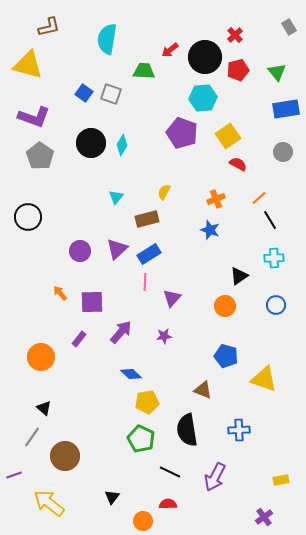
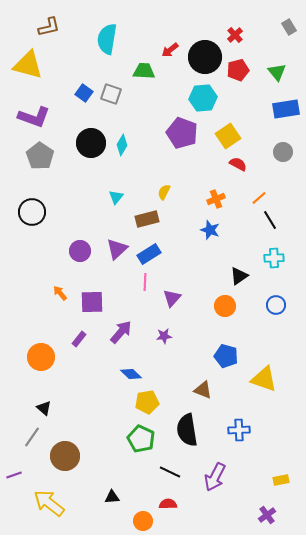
black circle at (28, 217): moved 4 px right, 5 px up
black triangle at (112, 497): rotated 49 degrees clockwise
purple cross at (264, 517): moved 3 px right, 2 px up
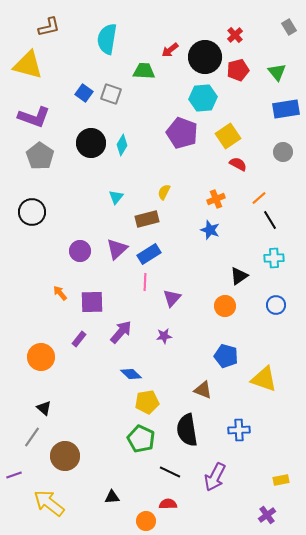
orange circle at (143, 521): moved 3 px right
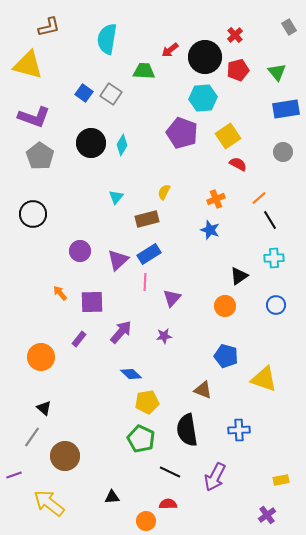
gray square at (111, 94): rotated 15 degrees clockwise
black circle at (32, 212): moved 1 px right, 2 px down
purple triangle at (117, 249): moved 1 px right, 11 px down
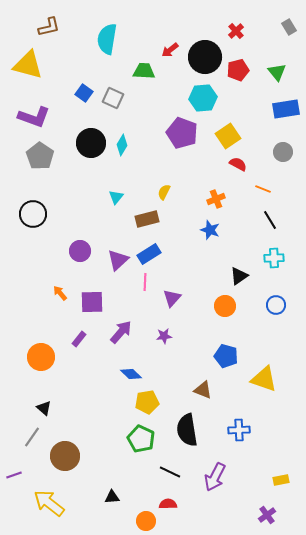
red cross at (235, 35): moved 1 px right, 4 px up
gray square at (111, 94): moved 2 px right, 4 px down; rotated 10 degrees counterclockwise
orange line at (259, 198): moved 4 px right, 9 px up; rotated 63 degrees clockwise
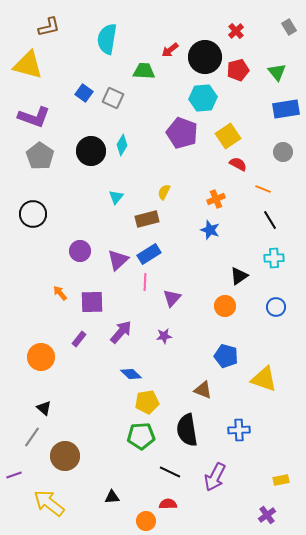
black circle at (91, 143): moved 8 px down
blue circle at (276, 305): moved 2 px down
green pentagon at (141, 439): moved 3 px up; rotated 28 degrees counterclockwise
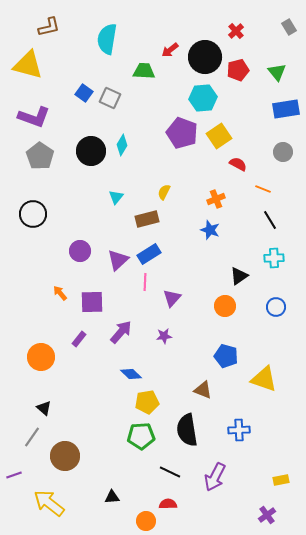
gray square at (113, 98): moved 3 px left
yellow square at (228, 136): moved 9 px left
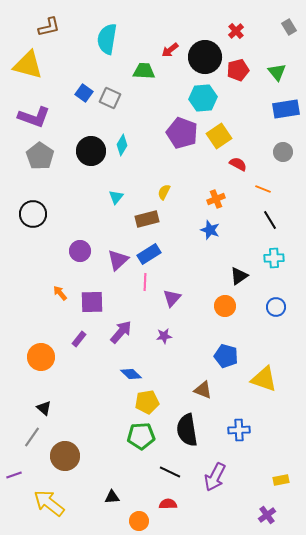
orange circle at (146, 521): moved 7 px left
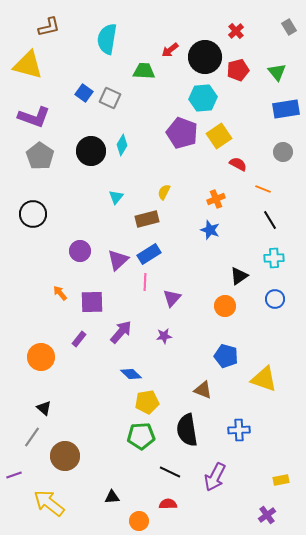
blue circle at (276, 307): moved 1 px left, 8 px up
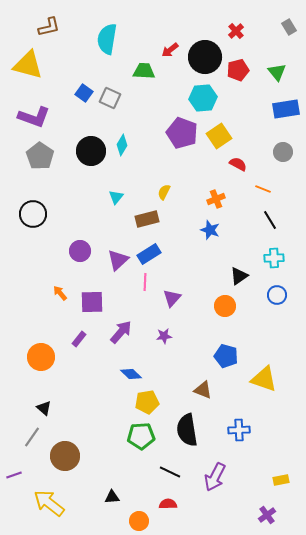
blue circle at (275, 299): moved 2 px right, 4 px up
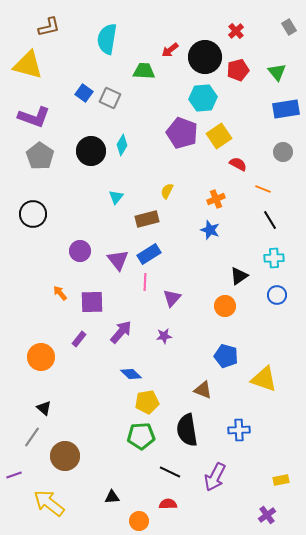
yellow semicircle at (164, 192): moved 3 px right, 1 px up
purple triangle at (118, 260): rotated 25 degrees counterclockwise
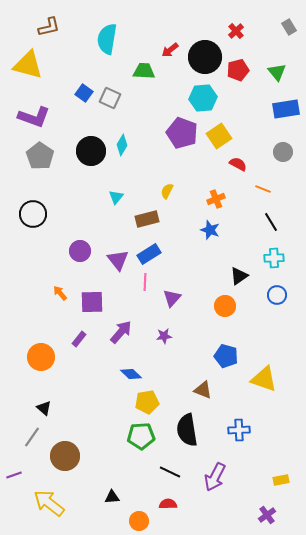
black line at (270, 220): moved 1 px right, 2 px down
